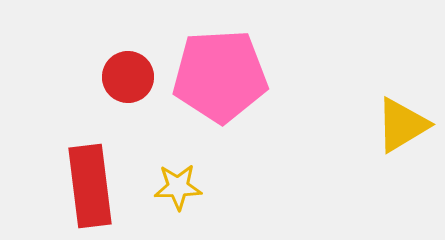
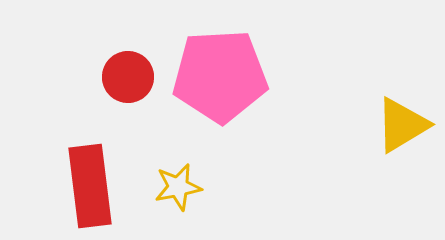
yellow star: rotated 9 degrees counterclockwise
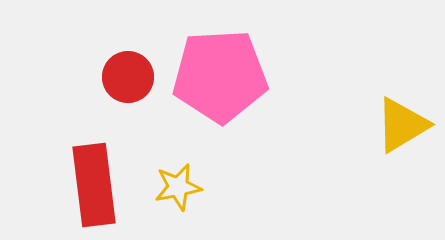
red rectangle: moved 4 px right, 1 px up
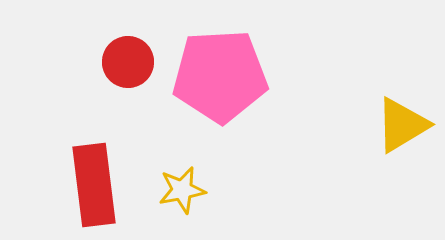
red circle: moved 15 px up
yellow star: moved 4 px right, 3 px down
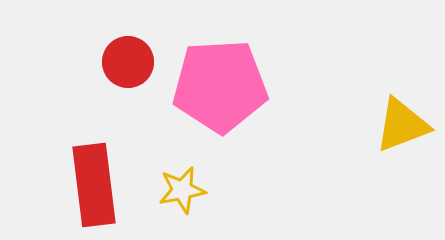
pink pentagon: moved 10 px down
yellow triangle: rotated 10 degrees clockwise
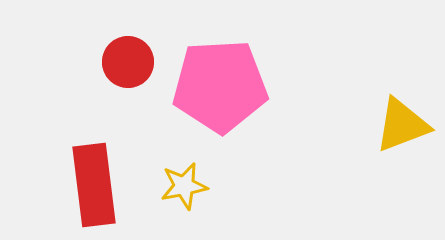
yellow star: moved 2 px right, 4 px up
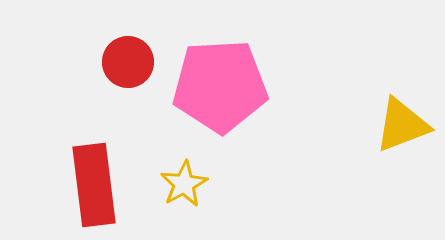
yellow star: moved 2 px up; rotated 18 degrees counterclockwise
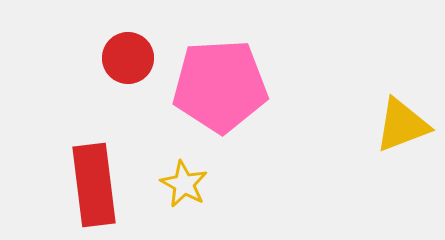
red circle: moved 4 px up
yellow star: rotated 15 degrees counterclockwise
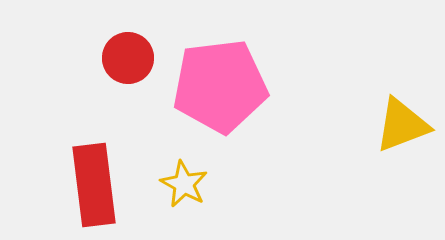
pink pentagon: rotated 4 degrees counterclockwise
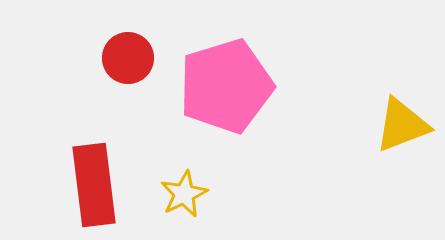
pink pentagon: moved 6 px right; rotated 10 degrees counterclockwise
yellow star: moved 10 px down; rotated 18 degrees clockwise
